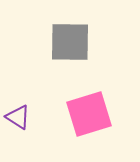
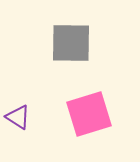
gray square: moved 1 px right, 1 px down
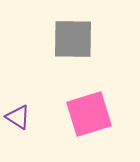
gray square: moved 2 px right, 4 px up
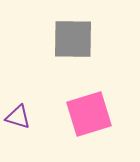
purple triangle: rotated 16 degrees counterclockwise
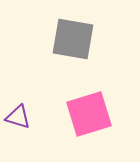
gray square: rotated 9 degrees clockwise
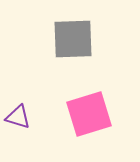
gray square: rotated 12 degrees counterclockwise
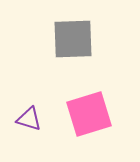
purple triangle: moved 11 px right, 2 px down
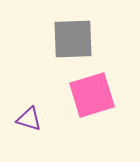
pink square: moved 3 px right, 19 px up
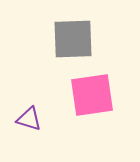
pink square: rotated 9 degrees clockwise
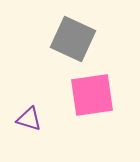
gray square: rotated 27 degrees clockwise
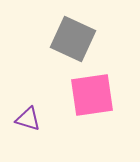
purple triangle: moved 1 px left
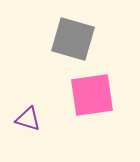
gray square: rotated 9 degrees counterclockwise
